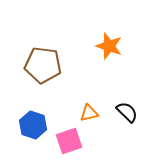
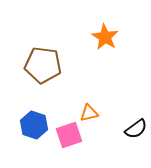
orange star: moved 4 px left, 9 px up; rotated 12 degrees clockwise
black semicircle: moved 9 px right, 17 px down; rotated 100 degrees clockwise
blue hexagon: moved 1 px right
pink square: moved 6 px up
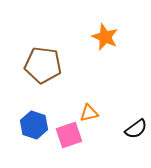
orange star: rotated 8 degrees counterclockwise
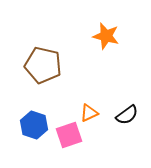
orange star: moved 1 px right, 1 px up; rotated 8 degrees counterclockwise
brown pentagon: rotated 6 degrees clockwise
orange triangle: rotated 12 degrees counterclockwise
black semicircle: moved 9 px left, 14 px up
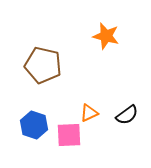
pink square: rotated 16 degrees clockwise
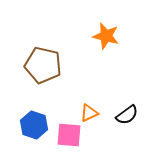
pink square: rotated 8 degrees clockwise
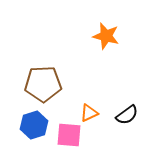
brown pentagon: moved 19 px down; rotated 15 degrees counterclockwise
blue hexagon: rotated 24 degrees clockwise
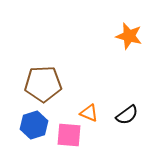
orange star: moved 23 px right
orange triangle: rotated 48 degrees clockwise
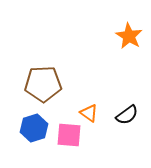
orange star: rotated 16 degrees clockwise
orange triangle: rotated 12 degrees clockwise
blue hexagon: moved 3 px down
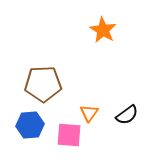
orange star: moved 26 px left, 6 px up
orange triangle: rotated 30 degrees clockwise
blue hexagon: moved 4 px left, 3 px up; rotated 12 degrees clockwise
